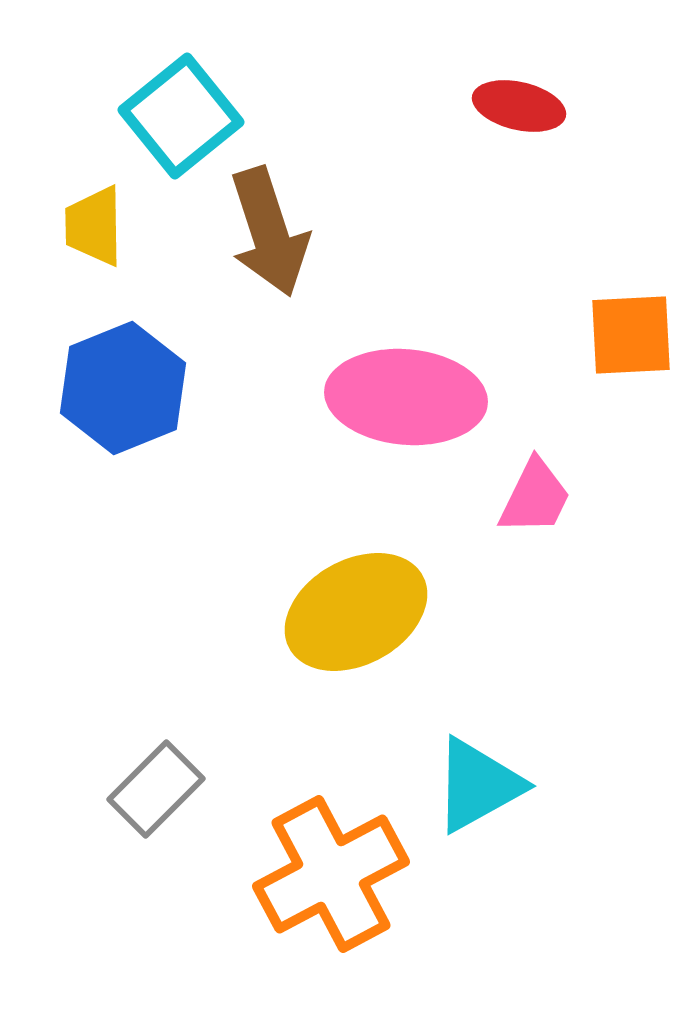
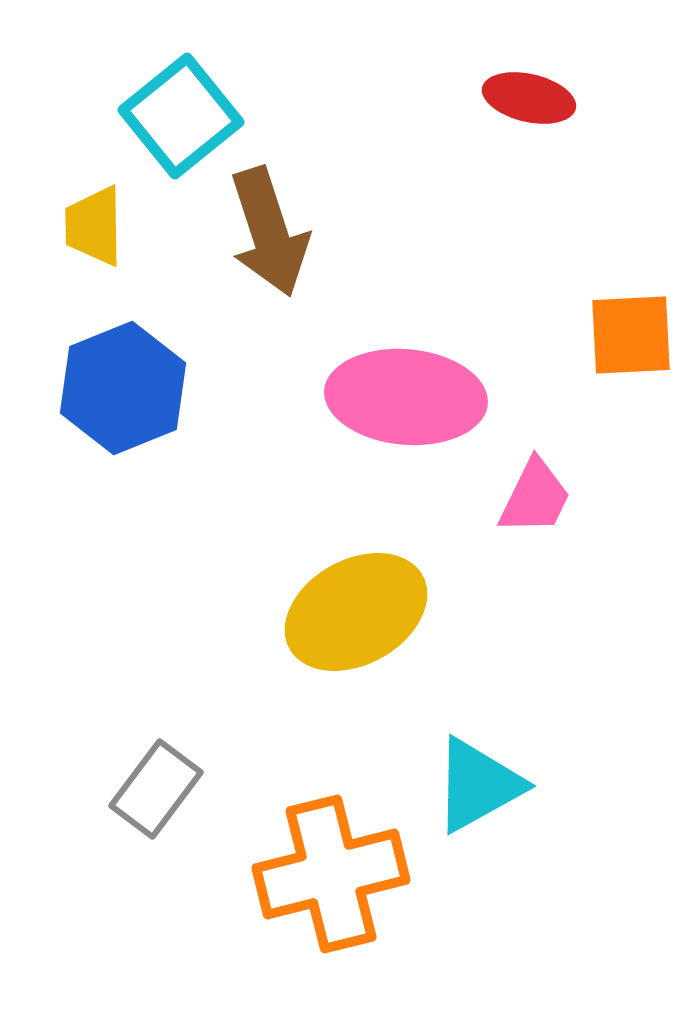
red ellipse: moved 10 px right, 8 px up
gray rectangle: rotated 8 degrees counterclockwise
orange cross: rotated 14 degrees clockwise
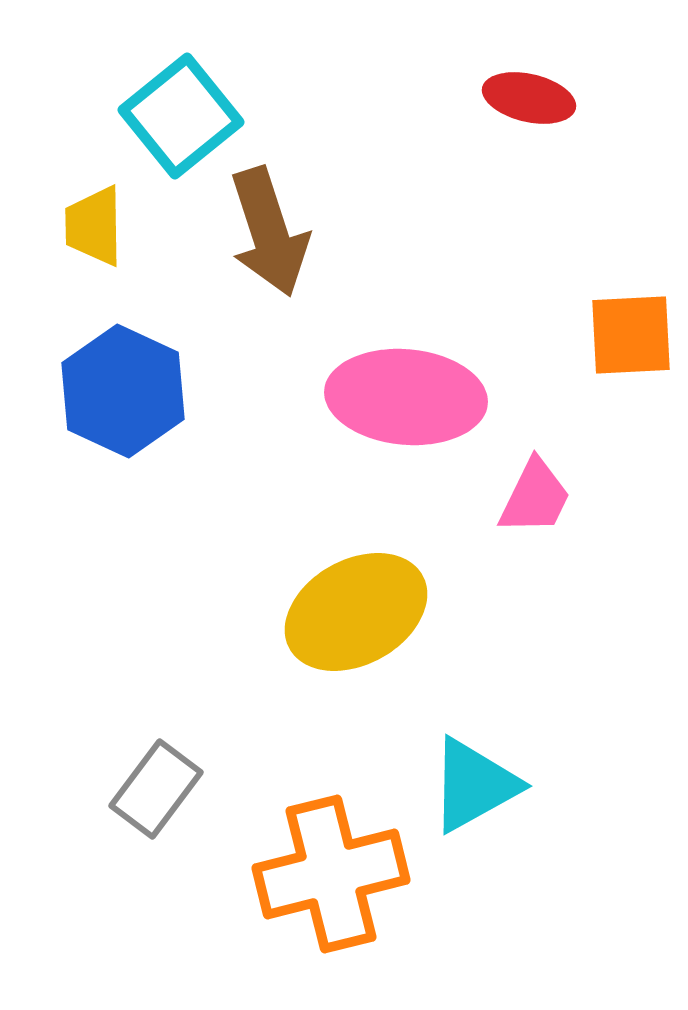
blue hexagon: moved 3 px down; rotated 13 degrees counterclockwise
cyan triangle: moved 4 px left
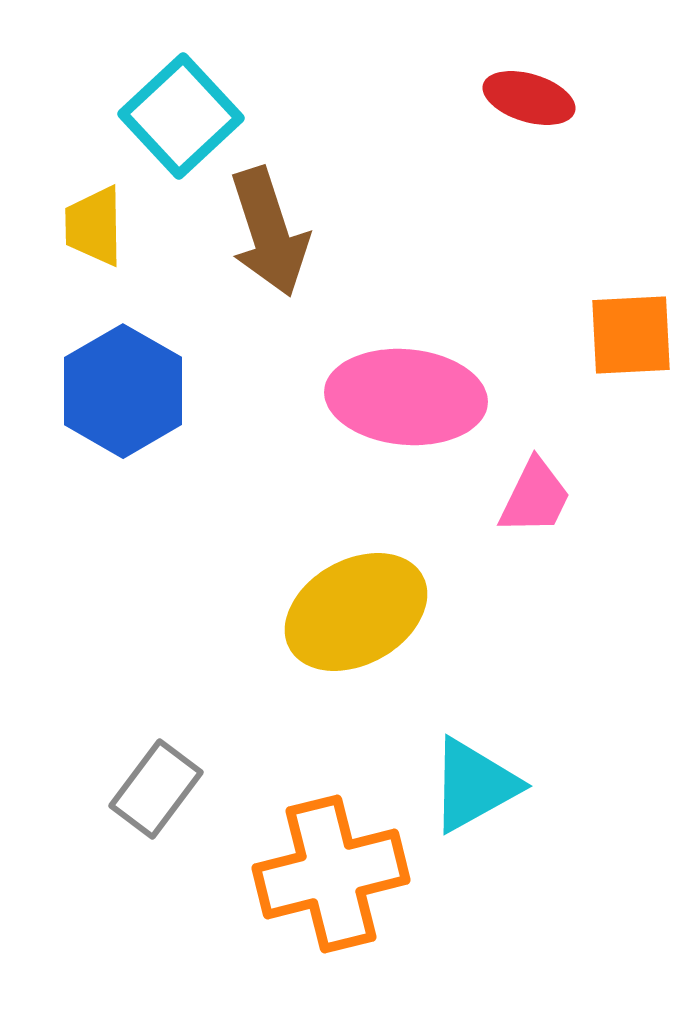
red ellipse: rotated 4 degrees clockwise
cyan square: rotated 4 degrees counterclockwise
blue hexagon: rotated 5 degrees clockwise
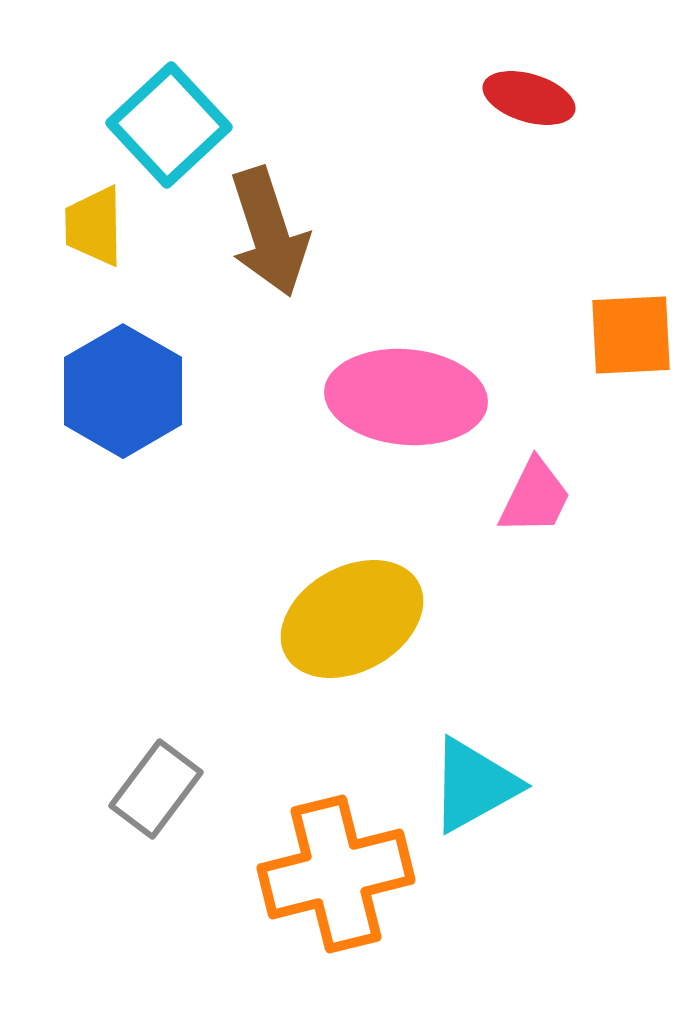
cyan square: moved 12 px left, 9 px down
yellow ellipse: moved 4 px left, 7 px down
orange cross: moved 5 px right
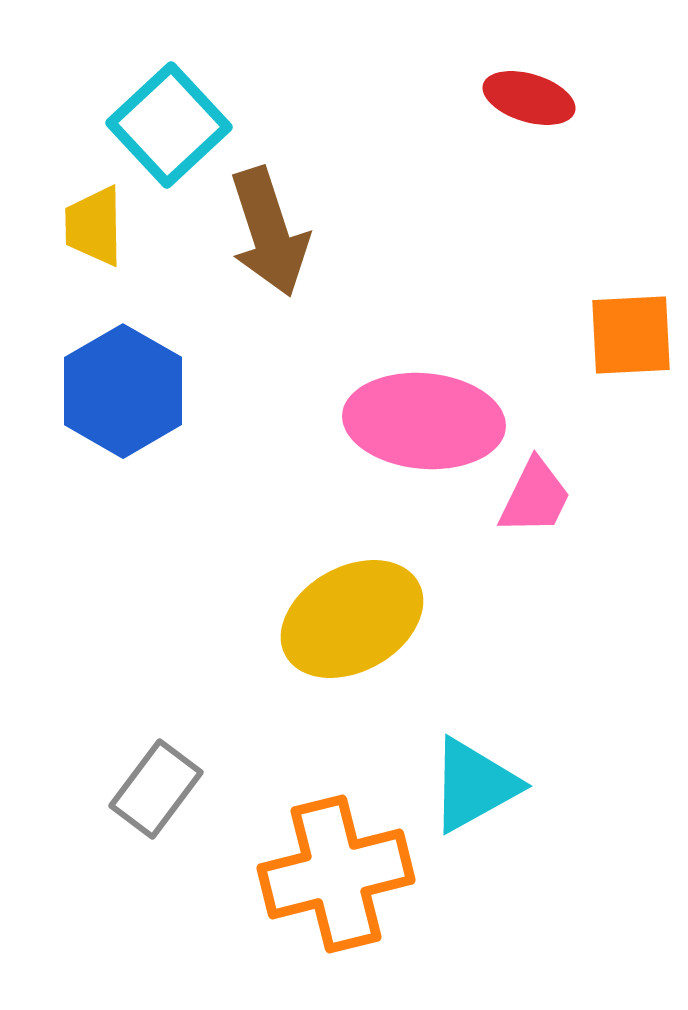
pink ellipse: moved 18 px right, 24 px down
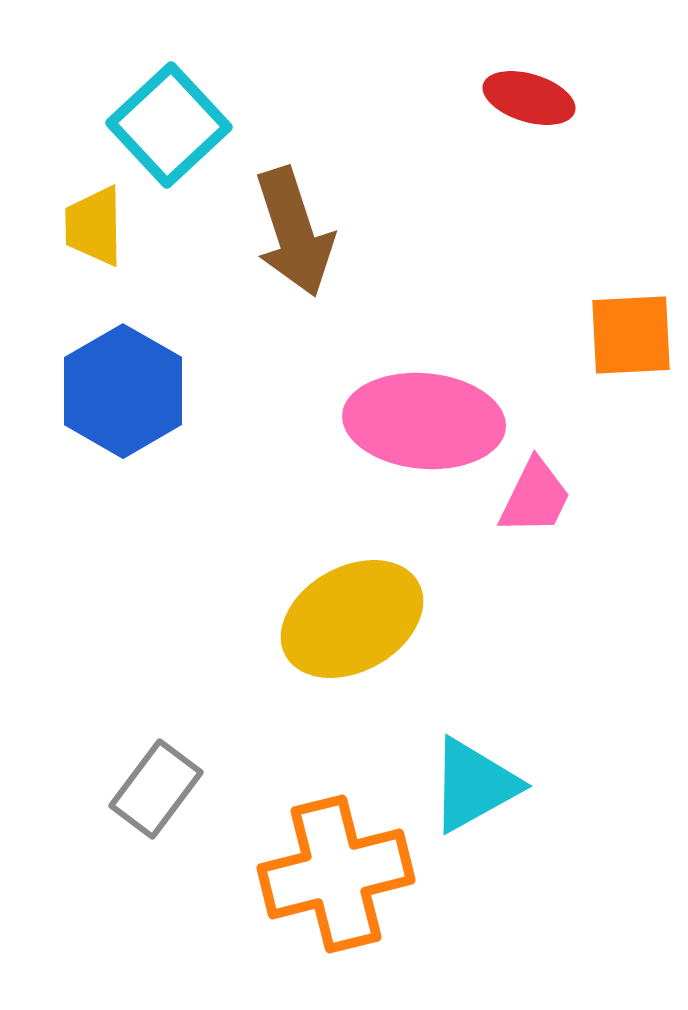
brown arrow: moved 25 px right
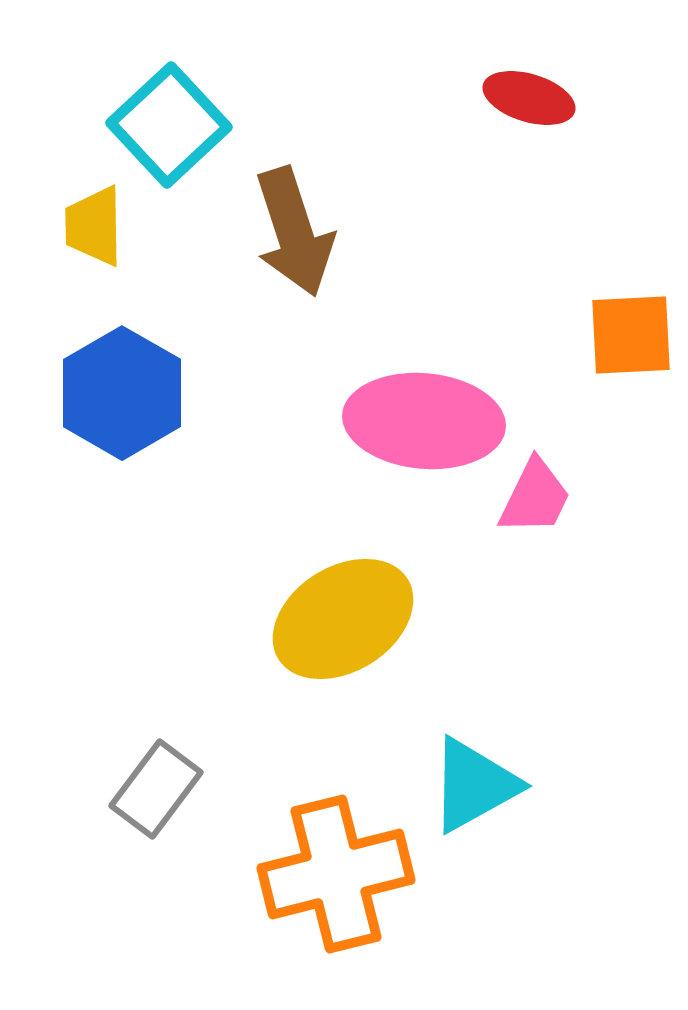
blue hexagon: moved 1 px left, 2 px down
yellow ellipse: moved 9 px left; rotated 3 degrees counterclockwise
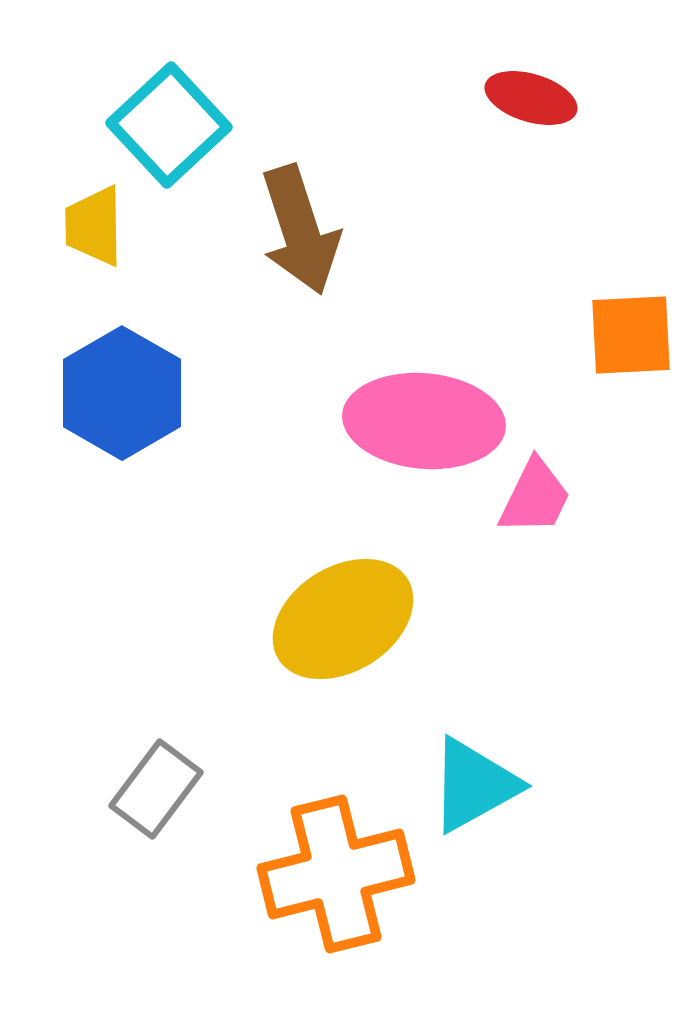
red ellipse: moved 2 px right
brown arrow: moved 6 px right, 2 px up
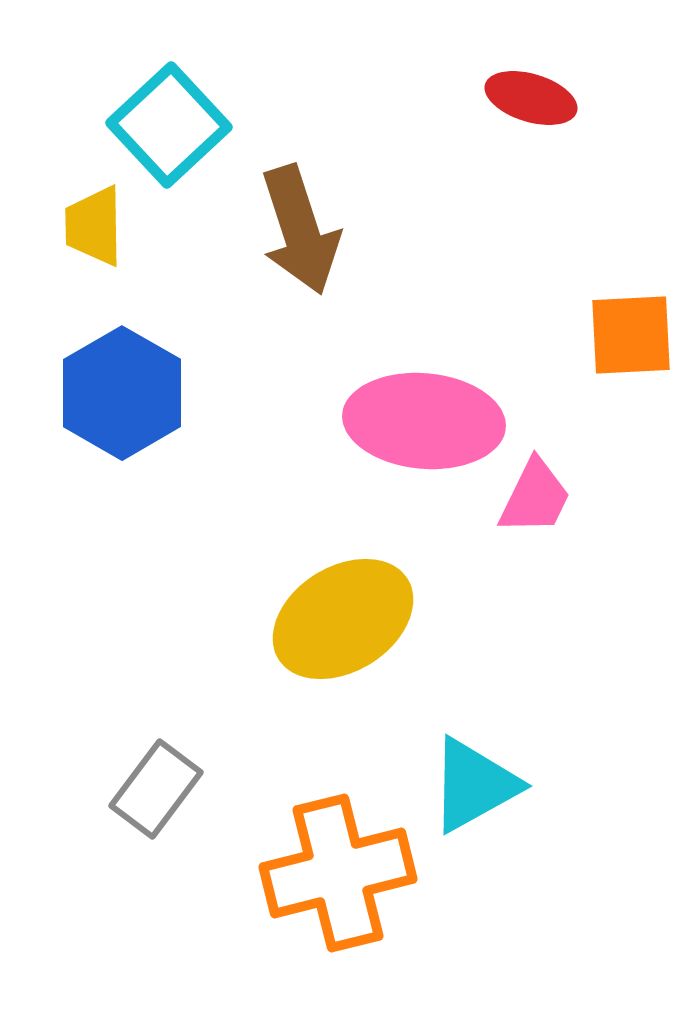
orange cross: moved 2 px right, 1 px up
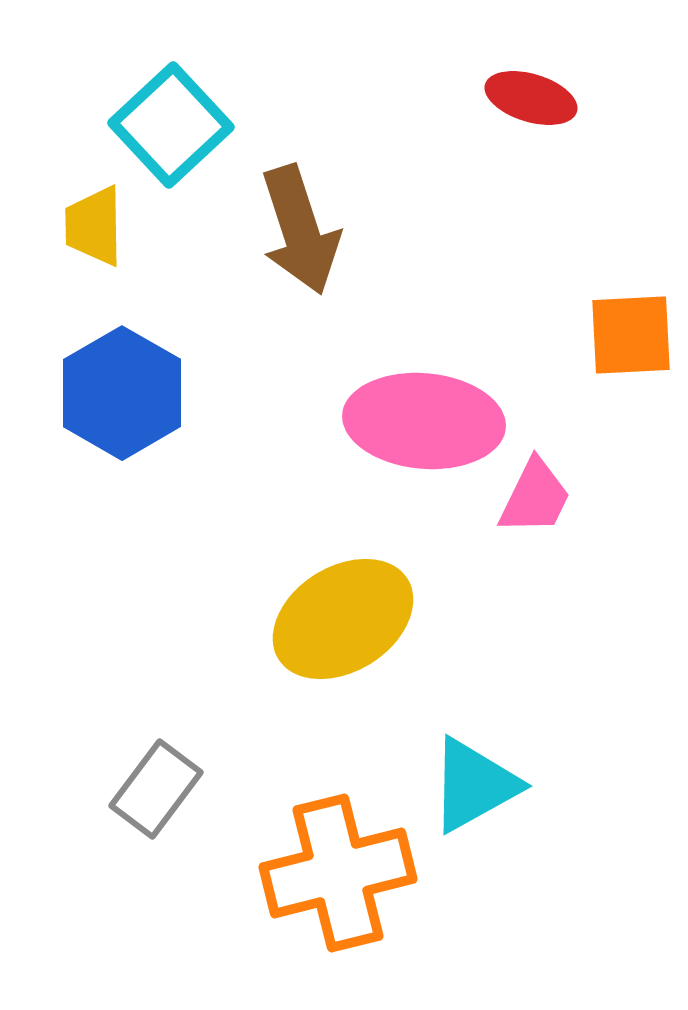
cyan square: moved 2 px right
